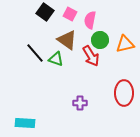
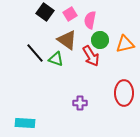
pink square: rotated 32 degrees clockwise
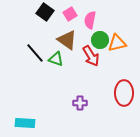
orange triangle: moved 8 px left, 1 px up
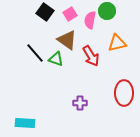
green circle: moved 7 px right, 29 px up
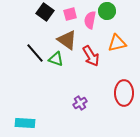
pink square: rotated 16 degrees clockwise
purple cross: rotated 32 degrees counterclockwise
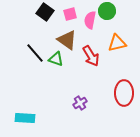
cyan rectangle: moved 5 px up
